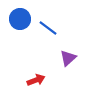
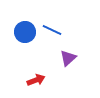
blue circle: moved 5 px right, 13 px down
blue line: moved 4 px right, 2 px down; rotated 12 degrees counterclockwise
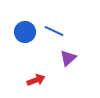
blue line: moved 2 px right, 1 px down
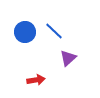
blue line: rotated 18 degrees clockwise
red arrow: rotated 12 degrees clockwise
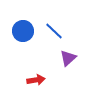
blue circle: moved 2 px left, 1 px up
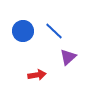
purple triangle: moved 1 px up
red arrow: moved 1 px right, 5 px up
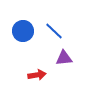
purple triangle: moved 4 px left, 1 px down; rotated 36 degrees clockwise
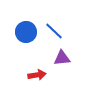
blue circle: moved 3 px right, 1 px down
purple triangle: moved 2 px left
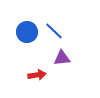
blue circle: moved 1 px right
